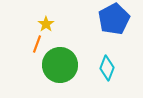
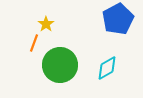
blue pentagon: moved 4 px right
orange line: moved 3 px left, 1 px up
cyan diamond: rotated 40 degrees clockwise
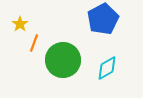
blue pentagon: moved 15 px left
yellow star: moved 26 px left
green circle: moved 3 px right, 5 px up
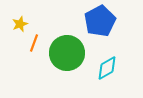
blue pentagon: moved 3 px left, 2 px down
yellow star: rotated 14 degrees clockwise
green circle: moved 4 px right, 7 px up
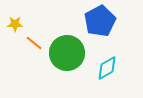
yellow star: moved 5 px left; rotated 21 degrees clockwise
orange line: rotated 72 degrees counterclockwise
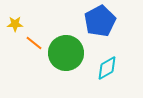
green circle: moved 1 px left
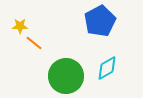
yellow star: moved 5 px right, 2 px down
green circle: moved 23 px down
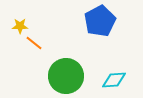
cyan diamond: moved 7 px right, 12 px down; rotated 25 degrees clockwise
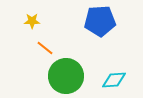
blue pentagon: rotated 24 degrees clockwise
yellow star: moved 12 px right, 5 px up
orange line: moved 11 px right, 5 px down
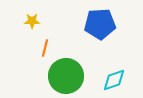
blue pentagon: moved 3 px down
orange line: rotated 66 degrees clockwise
cyan diamond: rotated 15 degrees counterclockwise
